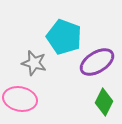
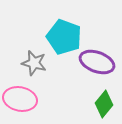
purple ellipse: rotated 52 degrees clockwise
green diamond: moved 2 px down; rotated 12 degrees clockwise
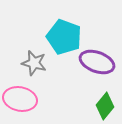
green diamond: moved 1 px right, 2 px down
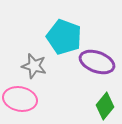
gray star: moved 3 px down
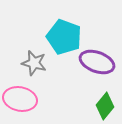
gray star: moved 3 px up
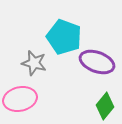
pink ellipse: rotated 24 degrees counterclockwise
